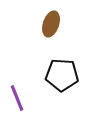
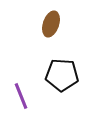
purple line: moved 4 px right, 2 px up
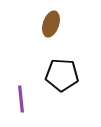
purple line: moved 3 px down; rotated 16 degrees clockwise
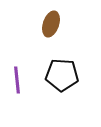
purple line: moved 4 px left, 19 px up
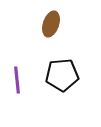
black pentagon: rotated 8 degrees counterclockwise
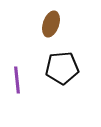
black pentagon: moved 7 px up
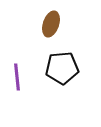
purple line: moved 3 px up
